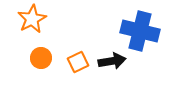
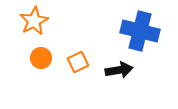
orange star: moved 2 px right, 2 px down
black arrow: moved 7 px right, 9 px down
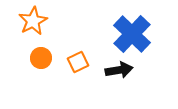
orange star: moved 1 px left
blue cross: moved 8 px left, 3 px down; rotated 30 degrees clockwise
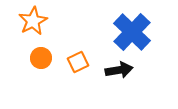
blue cross: moved 2 px up
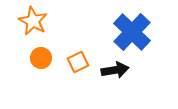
orange star: rotated 16 degrees counterclockwise
black arrow: moved 4 px left
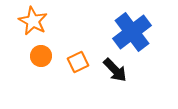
blue cross: rotated 9 degrees clockwise
orange circle: moved 2 px up
black arrow: rotated 56 degrees clockwise
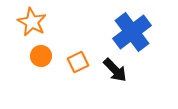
orange star: moved 1 px left, 1 px down
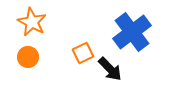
orange circle: moved 13 px left, 1 px down
orange square: moved 5 px right, 9 px up
black arrow: moved 5 px left, 1 px up
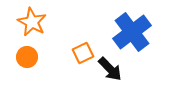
orange circle: moved 1 px left
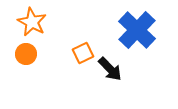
blue cross: moved 5 px right, 2 px up; rotated 9 degrees counterclockwise
orange circle: moved 1 px left, 3 px up
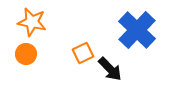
orange star: rotated 16 degrees counterclockwise
